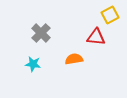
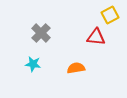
orange semicircle: moved 2 px right, 9 px down
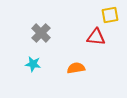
yellow square: rotated 18 degrees clockwise
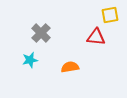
cyan star: moved 3 px left, 4 px up; rotated 21 degrees counterclockwise
orange semicircle: moved 6 px left, 1 px up
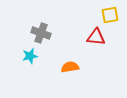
gray cross: rotated 24 degrees counterclockwise
cyan star: moved 4 px up
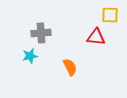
yellow square: rotated 12 degrees clockwise
gray cross: rotated 24 degrees counterclockwise
orange semicircle: rotated 72 degrees clockwise
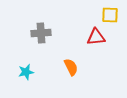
red triangle: rotated 12 degrees counterclockwise
cyan star: moved 4 px left, 16 px down
orange semicircle: moved 1 px right
